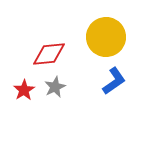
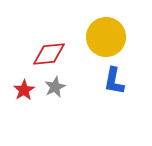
blue L-shape: rotated 136 degrees clockwise
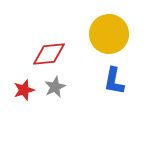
yellow circle: moved 3 px right, 3 px up
red star: rotated 15 degrees clockwise
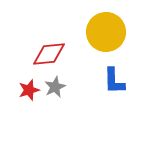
yellow circle: moved 3 px left, 2 px up
blue L-shape: rotated 12 degrees counterclockwise
red star: moved 5 px right
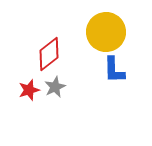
red diamond: rotated 32 degrees counterclockwise
blue L-shape: moved 11 px up
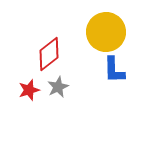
gray star: moved 3 px right
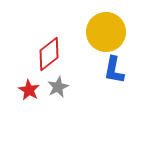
blue L-shape: rotated 12 degrees clockwise
red star: rotated 25 degrees counterclockwise
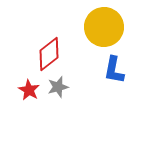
yellow circle: moved 2 px left, 5 px up
gray star: rotated 10 degrees clockwise
